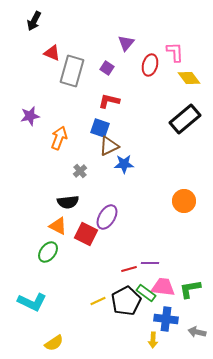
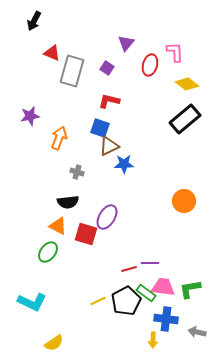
yellow diamond: moved 2 px left, 6 px down; rotated 15 degrees counterclockwise
gray cross: moved 3 px left, 1 px down; rotated 32 degrees counterclockwise
red square: rotated 10 degrees counterclockwise
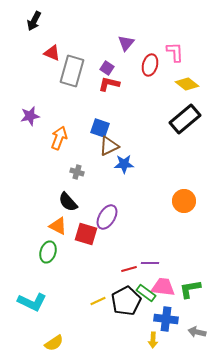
red L-shape: moved 17 px up
black semicircle: rotated 55 degrees clockwise
green ellipse: rotated 20 degrees counterclockwise
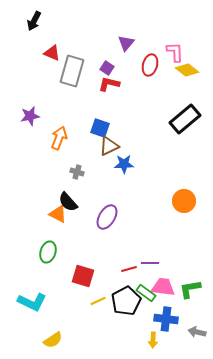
yellow diamond: moved 14 px up
orange triangle: moved 12 px up
red square: moved 3 px left, 42 px down
yellow semicircle: moved 1 px left, 3 px up
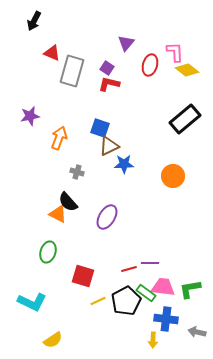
orange circle: moved 11 px left, 25 px up
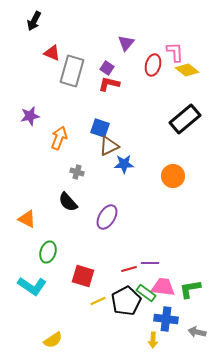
red ellipse: moved 3 px right
orange triangle: moved 31 px left, 5 px down
cyan L-shape: moved 16 px up; rotated 8 degrees clockwise
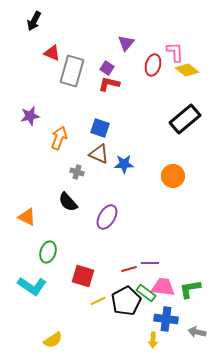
brown triangle: moved 10 px left, 8 px down; rotated 50 degrees clockwise
orange triangle: moved 2 px up
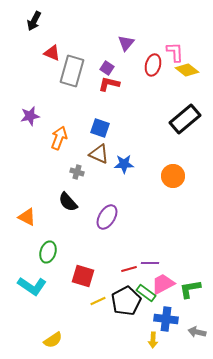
pink trapezoid: moved 3 px up; rotated 35 degrees counterclockwise
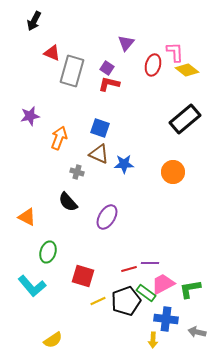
orange circle: moved 4 px up
cyan L-shape: rotated 16 degrees clockwise
black pentagon: rotated 8 degrees clockwise
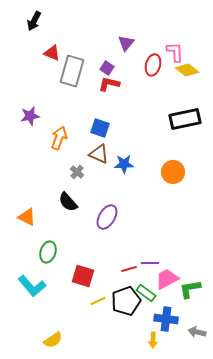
black rectangle: rotated 28 degrees clockwise
gray cross: rotated 24 degrees clockwise
pink trapezoid: moved 4 px right, 5 px up
